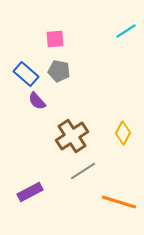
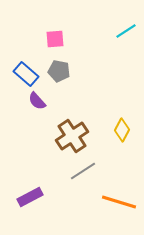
yellow diamond: moved 1 px left, 3 px up
purple rectangle: moved 5 px down
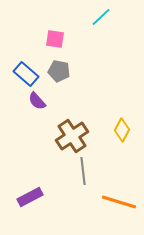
cyan line: moved 25 px left, 14 px up; rotated 10 degrees counterclockwise
pink square: rotated 12 degrees clockwise
gray line: rotated 64 degrees counterclockwise
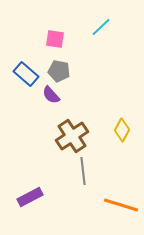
cyan line: moved 10 px down
purple semicircle: moved 14 px right, 6 px up
orange line: moved 2 px right, 3 px down
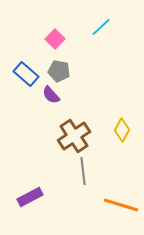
pink square: rotated 36 degrees clockwise
brown cross: moved 2 px right
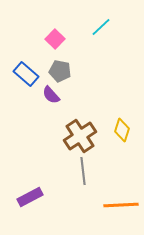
gray pentagon: moved 1 px right
yellow diamond: rotated 10 degrees counterclockwise
brown cross: moved 6 px right
orange line: rotated 20 degrees counterclockwise
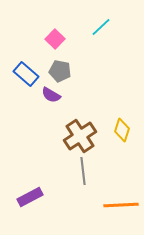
purple semicircle: rotated 18 degrees counterclockwise
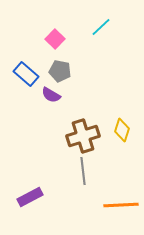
brown cross: moved 3 px right; rotated 16 degrees clockwise
